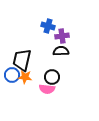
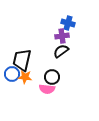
blue cross: moved 20 px right, 3 px up
black semicircle: rotated 35 degrees counterclockwise
blue circle: moved 1 px up
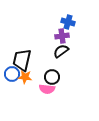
blue cross: moved 1 px up
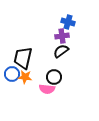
black trapezoid: moved 1 px right, 2 px up
black circle: moved 2 px right
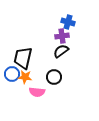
pink semicircle: moved 10 px left, 3 px down
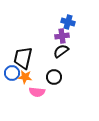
blue circle: moved 1 px up
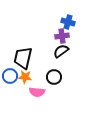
blue circle: moved 2 px left, 3 px down
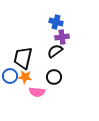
blue cross: moved 12 px left
purple cross: moved 1 px down
black semicircle: moved 6 px left
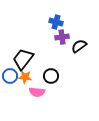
black semicircle: moved 24 px right, 5 px up
black trapezoid: moved 1 px down; rotated 25 degrees clockwise
black circle: moved 3 px left, 1 px up
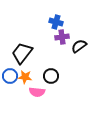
black trapezoid: moved 1 px left, 6 px up
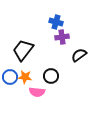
black semicircle: moved 9 px down
black trapezoid: moved 1 px right, 3 px up
blue circle: moved 1 px down
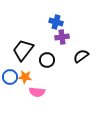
black semicircle: moved 2 px right, 1 px down
black circle: moved 4 px left, 16 px up
